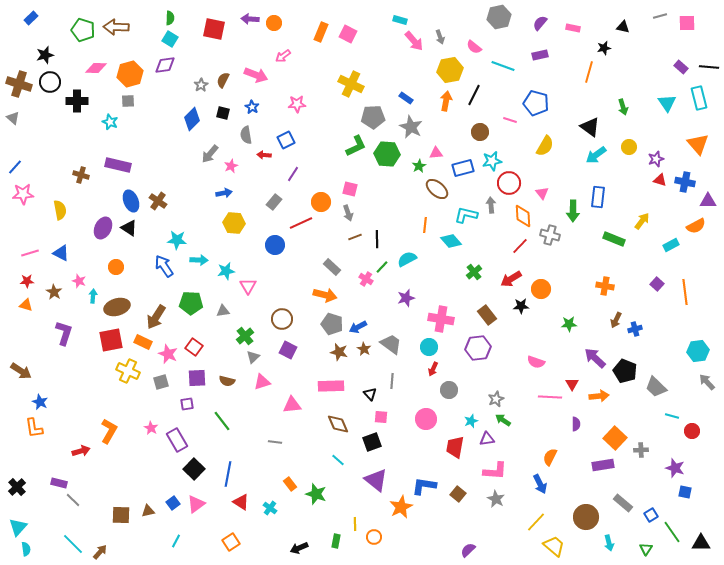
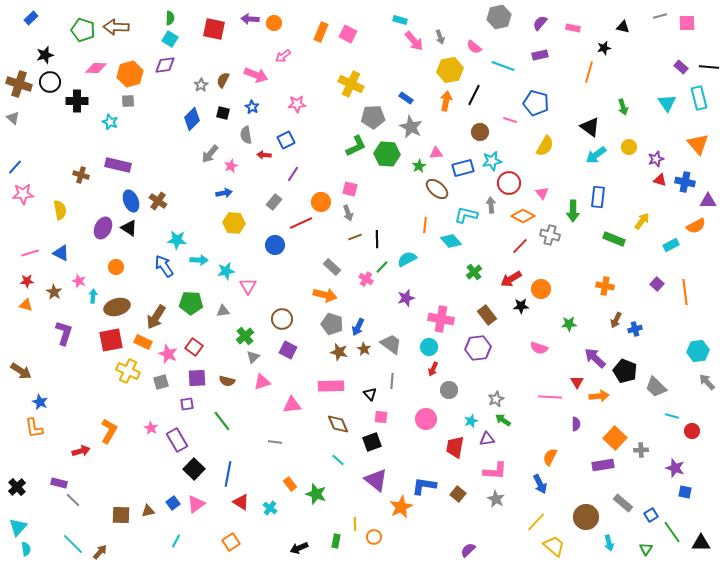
orange diamond at (523, 216): rotated 60 degrees counterclockwise
blue arrow at (358, 327): rotated 36 degrees counterclockwise
pink semicircle at (536, 362): moved 3 px right, 14 px up
red triangle at (572, 384): moved 5 px right, 2 px up
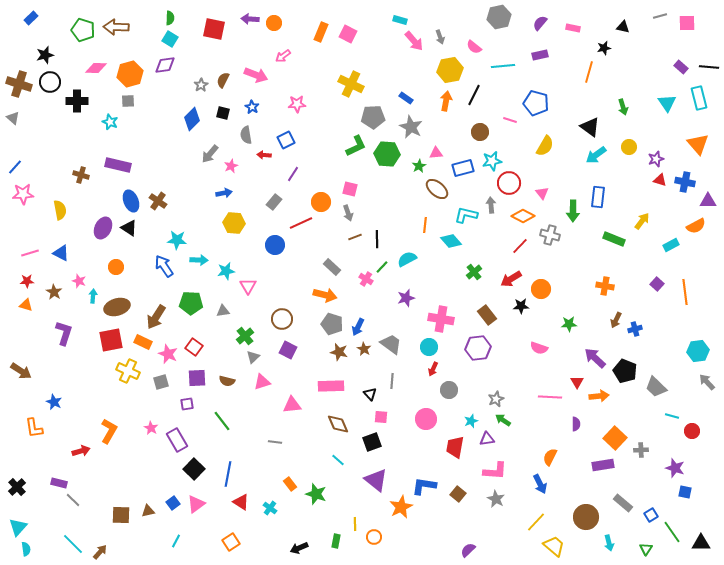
cyan line at (503, 66): rotated 25 degrees counterclockwise
blue star at (40, 402): moved 14 px right
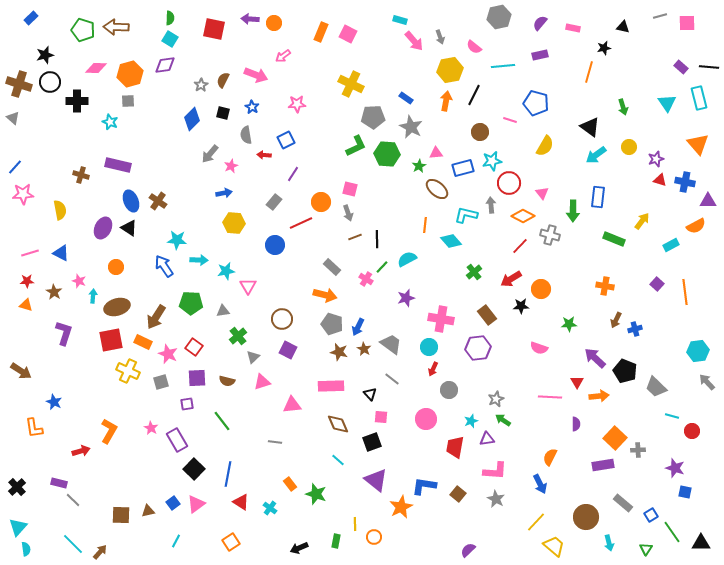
green cross at (245, 336): moved 7 px left
gray line at (392, 381): moved 2 px up; rotated 56 degrees counterclockwise
gray cross at (641, 450): moved 3 px left
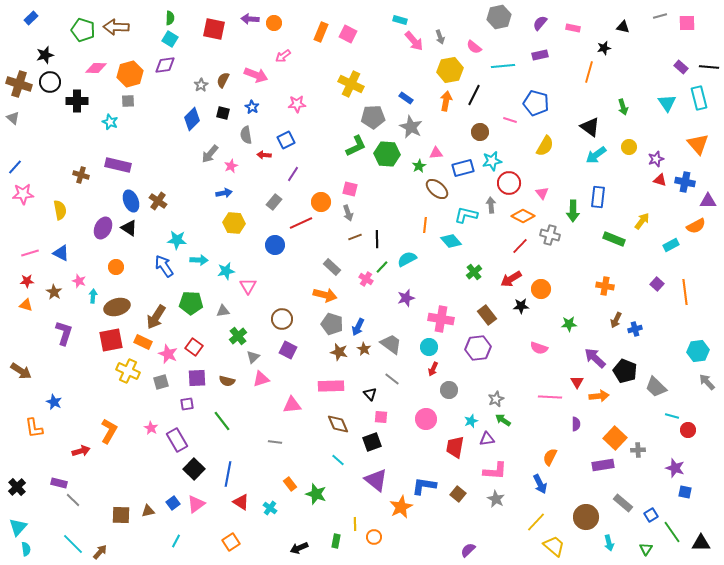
pink triangle at (262, 382): moved 1 px left, 3 px up
red circle at (692, 431): moved 4 px left, 1 px up
